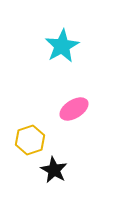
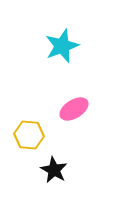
cyan star: rotated 8 degrees clockwise
yellow hexagon: moved 1 px left, 5 px up; rotated 24 degrees clockwise
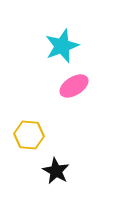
pink ellipse: moved 23 px up
black star: moved 2 px right, 1 px down
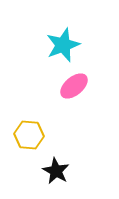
cyan star: moved 1 px right, 1 px up
pink ellipse: rotated 8 degrees counterclockwise
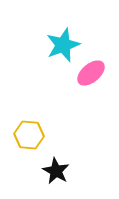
pink ellipse: moved 17 px right, 13 px up
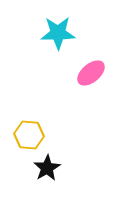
cyan star: moved 5 px left, 12 px up; rotated 20 degrees clockwise
black star: moved 9 px left, 3 px up; rotated 12 degrees clockwise
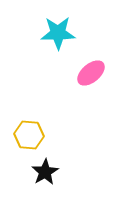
black star: moved 2 px left, 4 px down
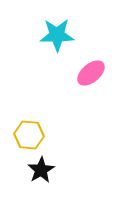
cyan star: moved 1 px left, 2 px down
black star: moved 4 px left, 2 px up
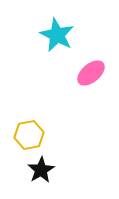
cyan star: rotated 28 degrees clockwise
yellow hexagon: rotated 16 degrees counterclockwise
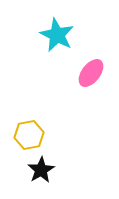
pink ellipse: rotated 12 degrees counterclockwise
